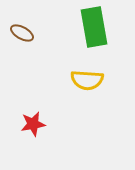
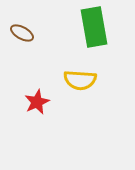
yellow semicircle: moved 7 px left
red star: moved 4 px right, 22 px up; rotated 15 degrees counterclockwise
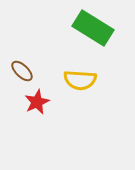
green rectangle: moved 1 px left, 1 px down; rotated 48 degrees counterclockwise
brown ellipse: moved 38 px down; rotated 15 degrees clockwise
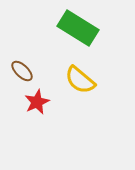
green rectangle: moved 15 px left
yellow semicircle: rotated 36 degrees clockwise
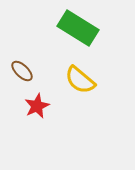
red star: moved 4 px down
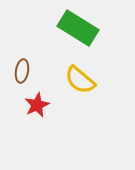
brown ellipse: rotated 55 degrees clockwise
red star: moved 1 px up
